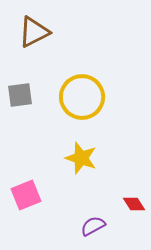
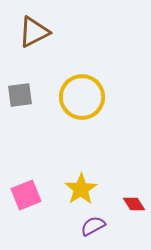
yellow star: moved 31 px down; rotated 20 degrees clockwise
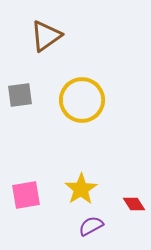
brown triangle: moved 12 px right, 4 px down; rotated 8 degrees counterclockwise
yellow circle: moved 3 px down
pink square: rotated 12 degrees clockwise
purple semicircle: moved 2 px left
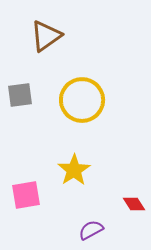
yellow star: moved 7 px left, 19 px up
purple semicircle: moved 4 px down
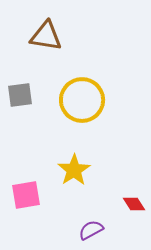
brown triangle: rotated 44 degrees clockwise
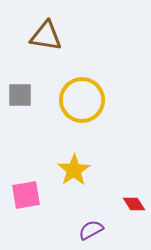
gray square: rotated 8 degrees clockwise
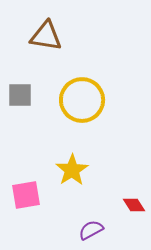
yellow star: moved 2 px left
red diamond: moved 1 px down
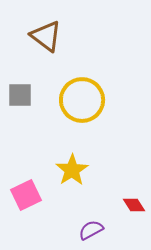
brown triangle: rotated 28 degrees clockwise
pink square: rotated 16 degrees counterclockwise
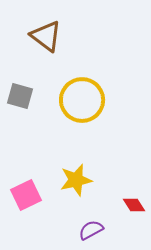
gray square: moved 1 px down; rotated 16 degrees clockwise
yellow star: moved 4 px right, 10 px down; rotated 20 degrees clockwise
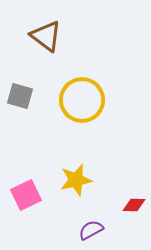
red diamond: rotated 55 degrees counterclockwise
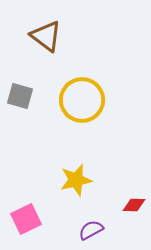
pink square: moved 24 px down
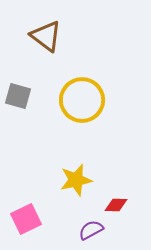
gray square: moved 2 px left
red diamond: moved 18 px left
